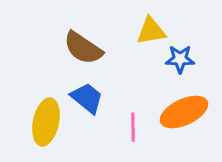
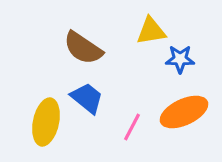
pink line: moved 1 px left; rotated 28 degrees clockwise
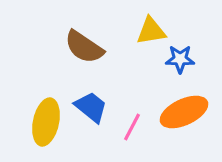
brown semicircle: moved 1 px right, 1 px up
blue trapezoid: moved 4 px right, 9 px down
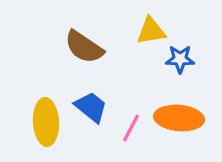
orange ellipse: moved 5 px left, 6 px down; rotated 30 degrees clockwise
yellow ellipse: rotated 15 degrees counterclockwise
pink line: moved 1 px left, 1 px down
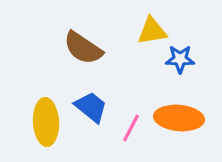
yellow triangle: moved 1 px right
brown semicircle: moved 1 px left, 1 px down
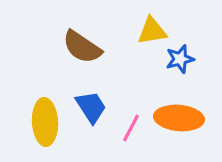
brown semicircle: moved 1 px left, 1 px up
blue star: rotated 16 degrees counterclockwise
blue trapezoid: rotated 18 degrees clockwise
yellow ellipse: moved 1 px left
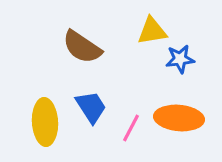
blue star: rotated 8 degrees clockwise
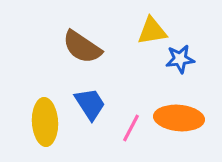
blue trapezoid: moved 1 px left, 3 px up
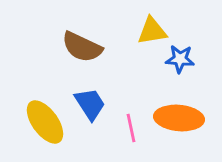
brown semicircle: rotated 9 degrees counterclockwise
blue star: rotated 12 degrees clockwise
yellow ellipse: rotated 33 degrees counterclockwise
pink line: rotated 40 degrees counterclockwise
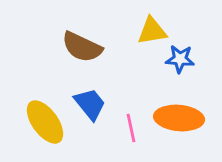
blue trapezoid: rotated 6 degrees counterclockwise
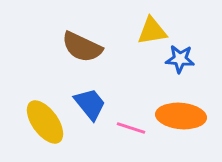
orange ellipse: moved 2 px right, 2 px up
pink line: rotated 60 degrees counterclockwise
